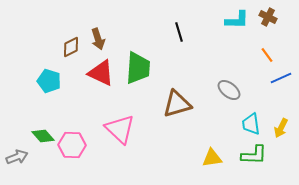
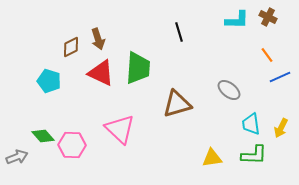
blue line: moved 1 px left, 1 px up
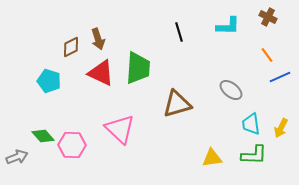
cyan L-shape: moved 9 px left, 6 px down
gray ellipse: moved 2 px right
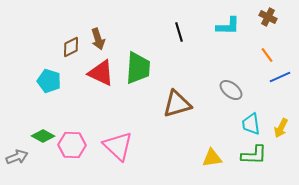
pink triangle: moved 2 px left, 17 px down
green diamond: rotated 20 degrees counterclockwise
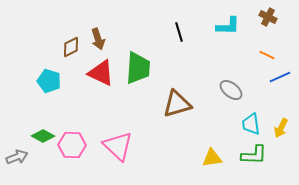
orange line: rotated 28 degrees counterclockwise
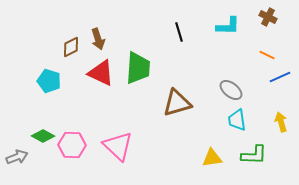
brown triangle: moved 1 px up
cyan trapezoid: moved 14 px left, 4 px up
yellow arrow: moved 6 px up; rotated 138 degrees clockwise
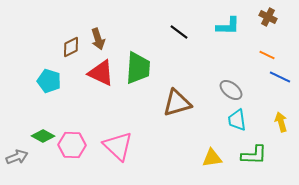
black line: rotated 36 degrees counterclockwise
blue line: rotated 50 degrees clockwise
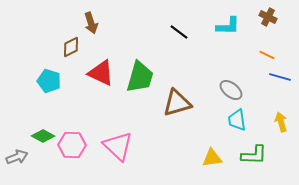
brown arrow: moved 7 px left, 16 px up
green trapezoid: moved 2 px right, 9 px down; rotated 12 degrees clockwise
blue line: rotated 10 degrees counterclockwise
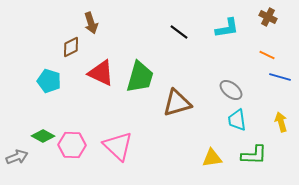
cyan L-shape: moved 1 px left, 2 px down; rotated 10 degrees counterclockwise
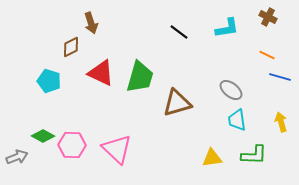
pink triangle: moved 1 px left, 3 px down
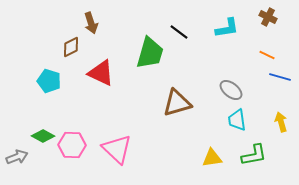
green trapezoid: moved 10 px right, 24 px up
green L-shape: rotated 12 degrees counterclockwise
